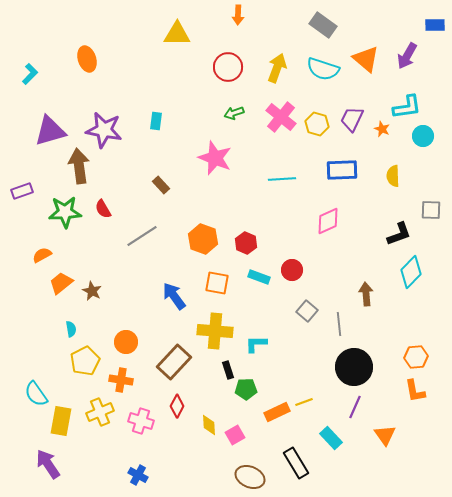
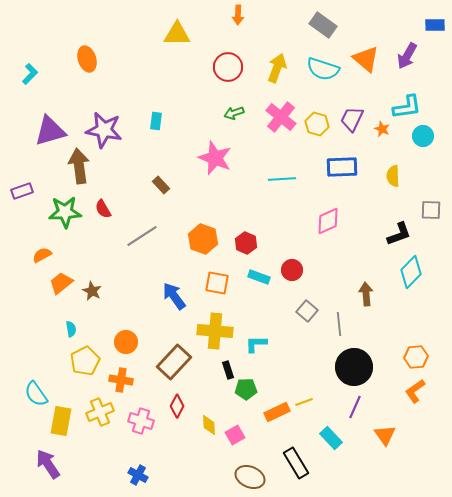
blue rectangle at (342, 170): moved 3 px up
orange L-shape at (415, 391): rotated 65 degrees clockwise
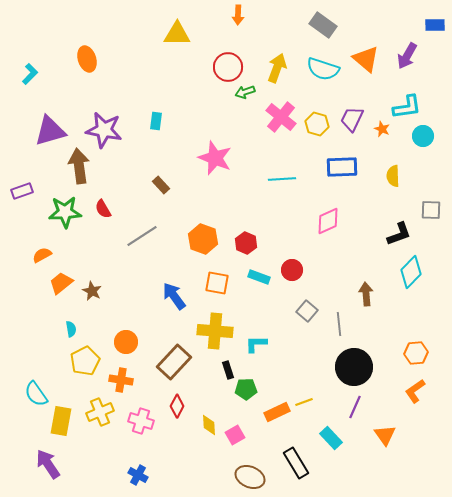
green arrow at (234, 113): moved 11 px right, 21 px up
orange hexagon at (416, 357): moved 4 px up
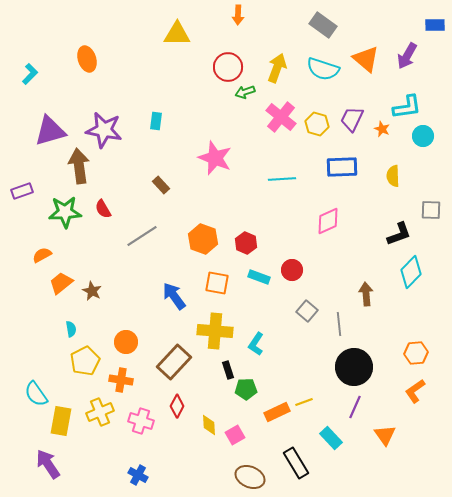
cyan L-shape at (256, 344): rotated 55 degrees counterclockwise
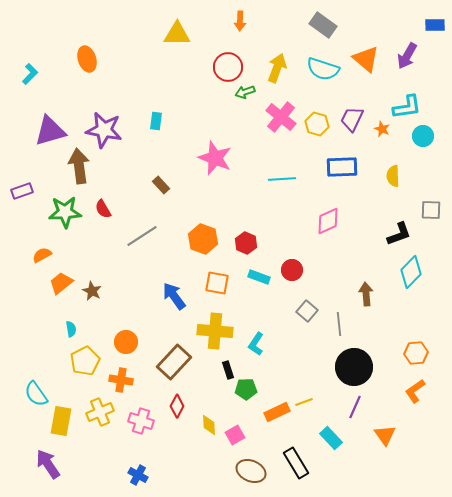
orange arrow at (238, 15): moved 2 px right, 6 px down
brown ellipse at (250, 477): moved 1 px right, 6 px up
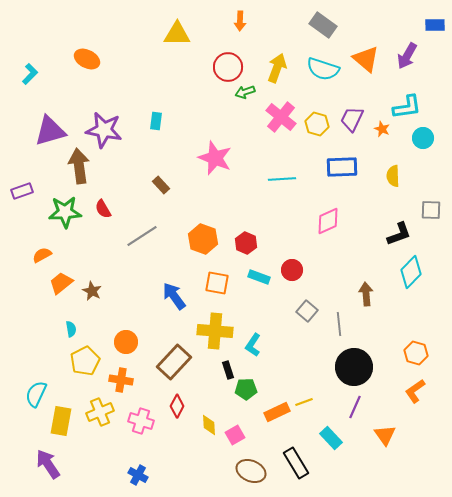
orange ellipse at (87, 59): rotated 45 degrees counterclockwise
cyan circle at (423, 136): moved 2 px down
cyan L-shape at (256, 344): moved 3 px left, 1 px down
orange hexagon at (416, 353): rotated 20 degrees clockwise
cyan semicircle at (36, 394): rotated 60 degrees clockwise
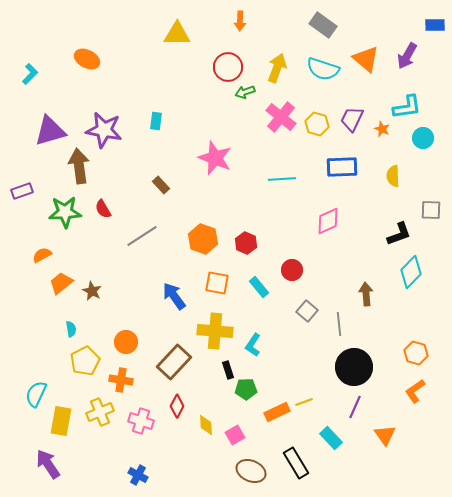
cyan rectangle at (259, 277): moved 10 px down; rotated 30 degrees clockwise
yellow diamond at (209, 425): moved 3 px left
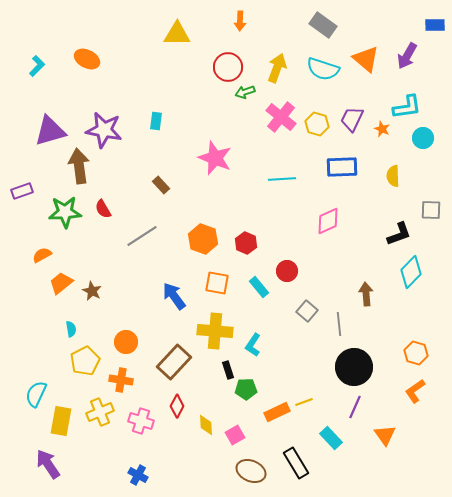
cyan L-shape at (30, 74): moved 7 px right, 8 px up
red circle at (292, 270): moved 5 px left, 1 px down
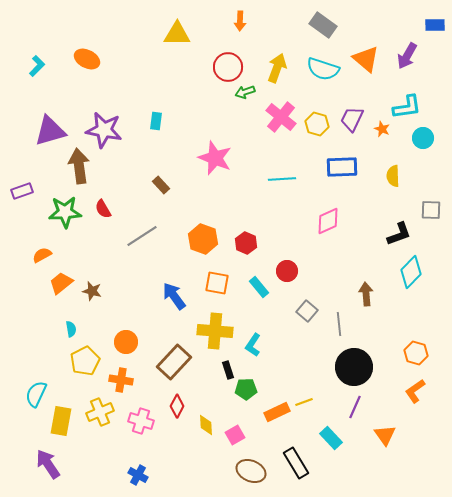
brown star at (92, 291): rotated 12 degrees counterclockwise
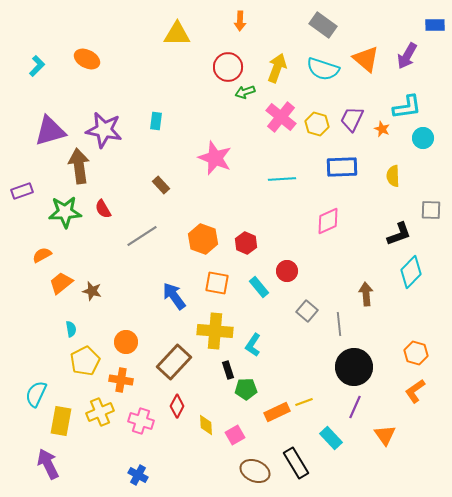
purple arrow at (48, 464): rotated 8 degrees clockwise
brown ellipse at (251, 471): moved 4 px right
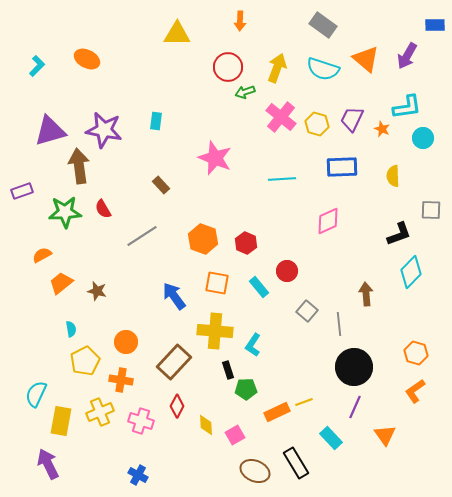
brown star at (92, 291): moved 5 px right
